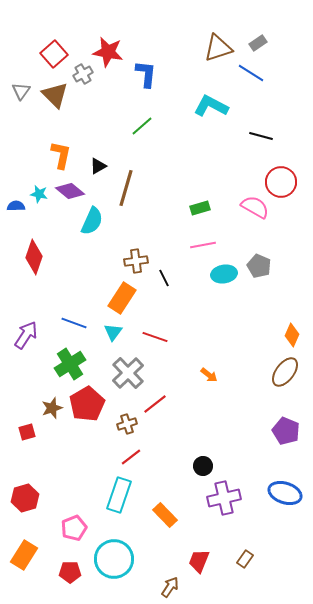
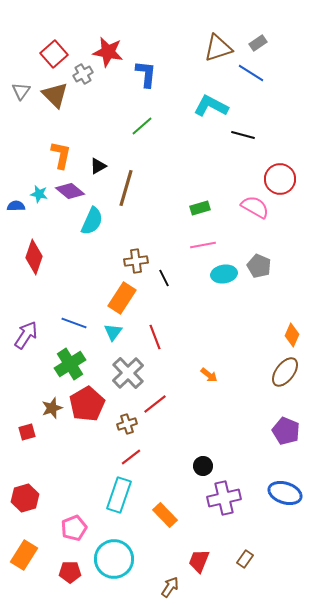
black line at (261, 136): moved 18 px left, 1 px up
red circle at (281, 182): moved 1 px left, 3 px up
red line at (155, 337): rotated 50 degrees clockwise
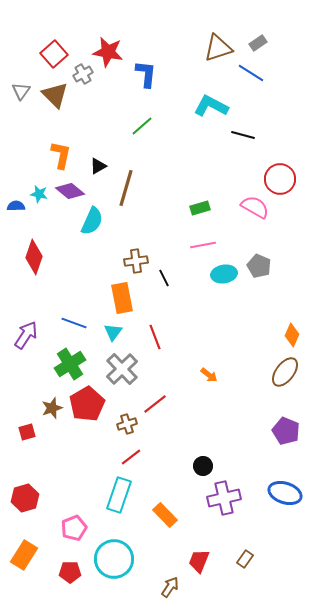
orange rectangle at (122, 298): rotated 44 degrees counterclockwise
gray cross at (128, 373): moved 6 px left, 4 px up
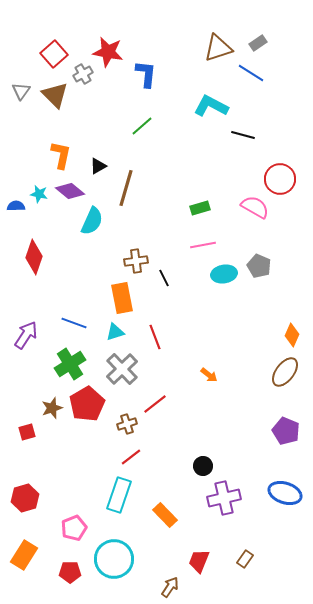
cyan triangle at (113, 332): moved 2 px right; rotated 36 degrees clockwise
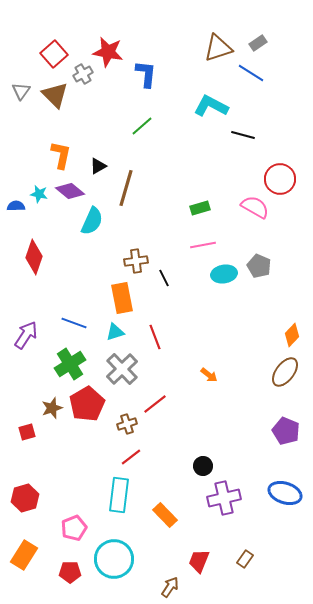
orange diamond at (292, 335): rotated 20 degrees clockwise
cyan rectangle at (119, 495): rotated 12 degrees counterclockwise
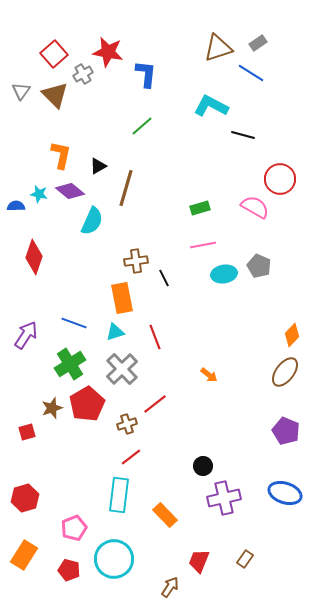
red pentagon at (70, 572): moved 1 px left, 2 px up; rotated 15 degrees clockwise
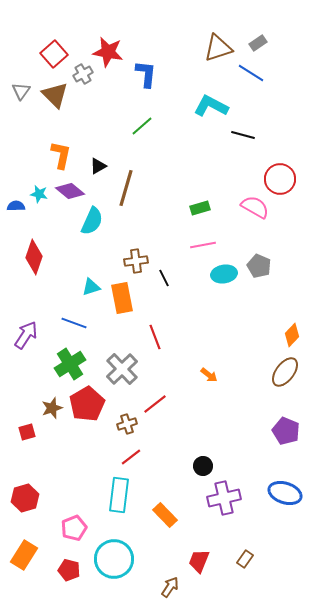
cyan triangle at (115, 332): moved 24 px left, 45 px up
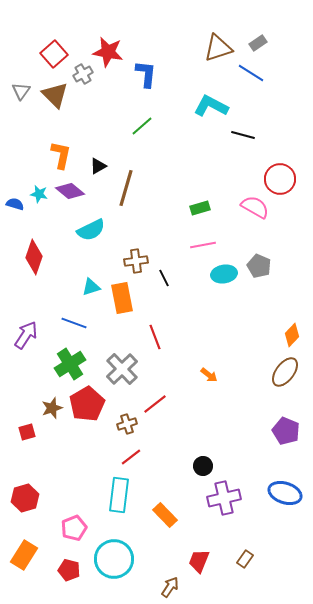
blue semicircle at (16, 206): moved 1 px left, 2 px up; rotated 18 degrees clockwise
cyan semicircle at (92, 221): moved 1 px left, 9 px down; rotated 40 degrees clockwise
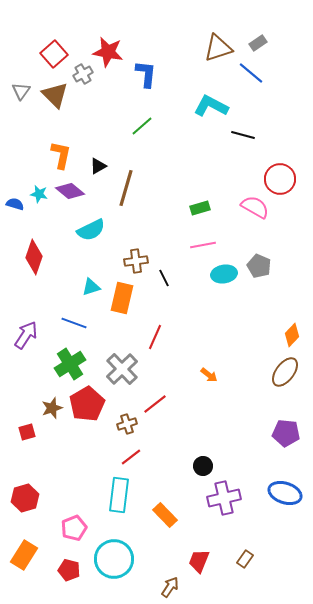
blue line at (251, 73): rotated 8 degrees clockwise
orange rectangle at (122, 298): rotated 24 degrees clockwise
red line at (155, 337): rotated 45 degrees clockwise
purple pentagon at (286, 431): moved 2 px down; rotated 16 degrees counterclockwise
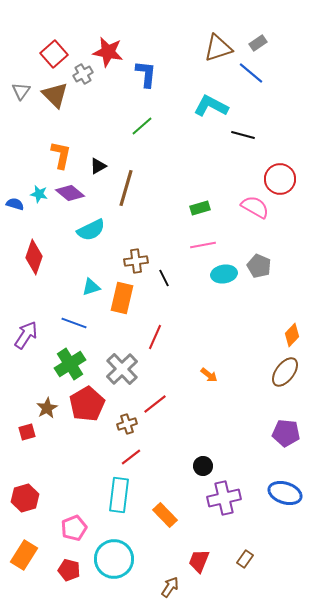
purple diamond at (70, 191): moved 2 px down
brown star at (52, 408): moved 5 px left; rotated 10 degrees counterclockwise
